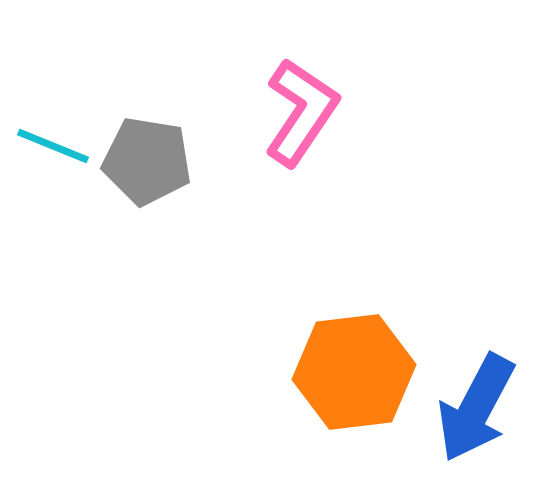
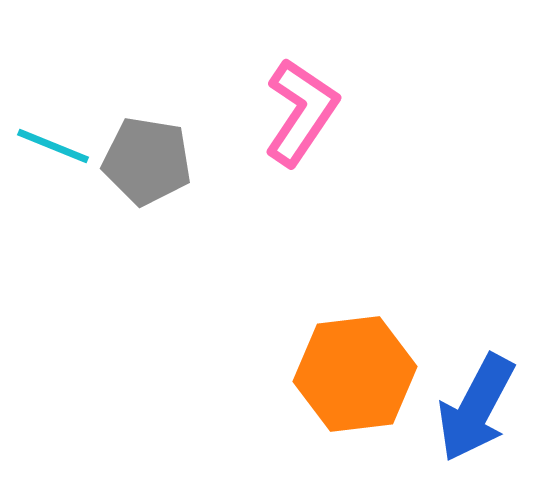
orange hexagon: moved 1 px right, 2 px down
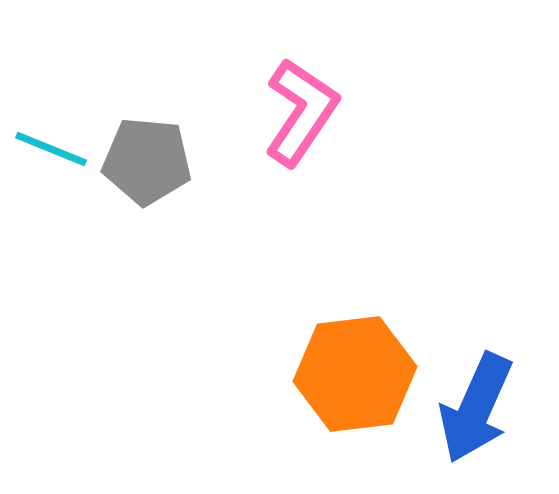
cyan line: moved 2 px left, 3 px down
gray pentagon: rotated 4 degrees counterclockwise
blue arrow: rotated 4 degrees counterclockwise
